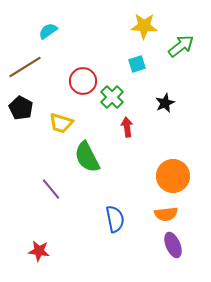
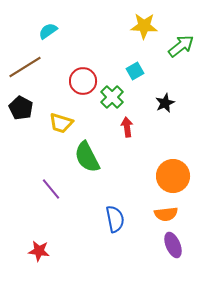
cyan square: moved 2 px left, 7 px down; rotated 12 degrees counterclockwise
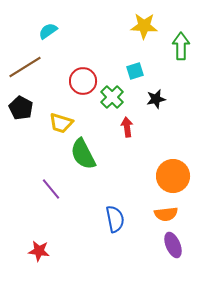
green arrow: rotated 52 degrees counterclockwise
cyan square: rotated 12 degrees clockwise
black star: moved 9 px left, 4 px up; rotated 12 degrees clockwise
green semicircle: moved 4 px left, 3 px up
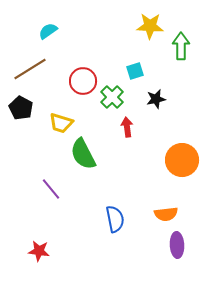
yellow star: moved 6 px right
brown line: moved 5 px right, 2 px down
orange circle: moved 9 px right, 16 px up
purple ellipse: moved 4 px right; rotated 20 degrees clockwise
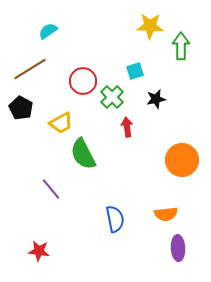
yellow trapezoid: rotated 45 degrees counterclockwise
purple ellipse: moved 1 px right, 3 px down
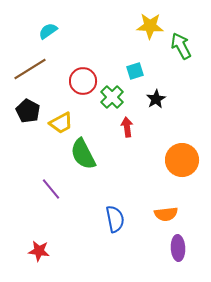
green arrow: rotated 28 degrees counterclockwise
black star: rotated 18 degrees counterclockwise
black pentagon: moved 7 px right, 3 px down
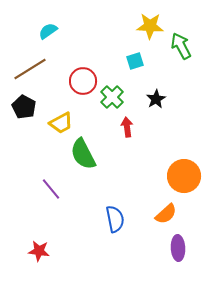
cyan square: moved 10 px up
black pentagon: moved 4 px left, 4 px up
orange circle: moved 2 px right, 16 px down
orange semicircle: rotated 35 degrees counterclockwise
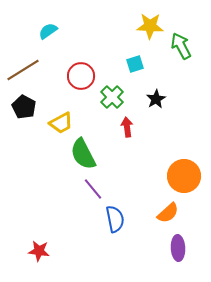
cyan square: moved 3 px down
brown line: moved 7 px left, 1 px down
red circle: moved 2 px left, 5 px up
purple line: moved 42 px right
orange semicircle: moved 2 px right, 1 px up
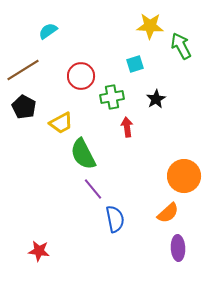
green cross: rotated 35 degrees clockwise
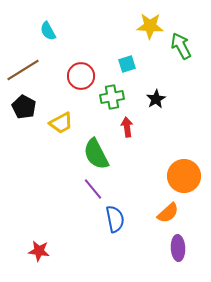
cyan semicircle: rotated 84 degrees counterclockwise
cyan square: moved 8 px left
green semicircle: moved 13 px right
